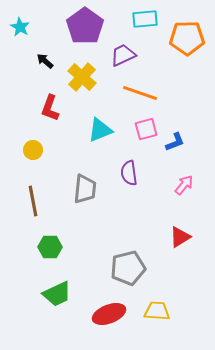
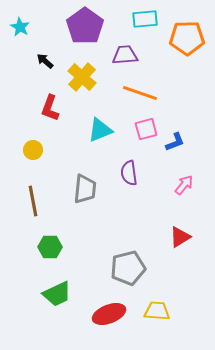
purple trapezoid: moved 2 px right; rotated 20 degrees clockwise
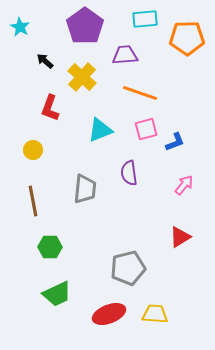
yellow trapezoid: moved 2 px left, 3 px down
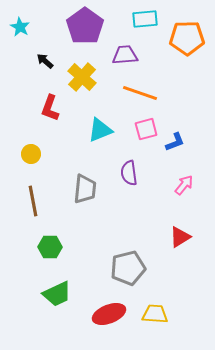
yellow circle: moved 2 px left, 4 px down
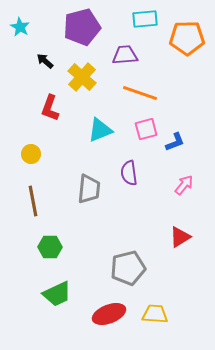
purple pentagon: moved 3 px left, 1 px down; rotated 21 degrees clockwise
gray trapezoid: moved 4 px right
